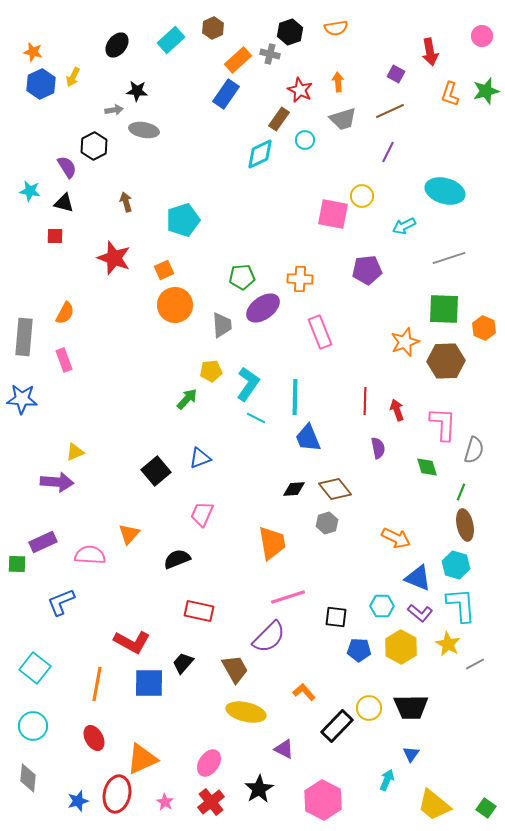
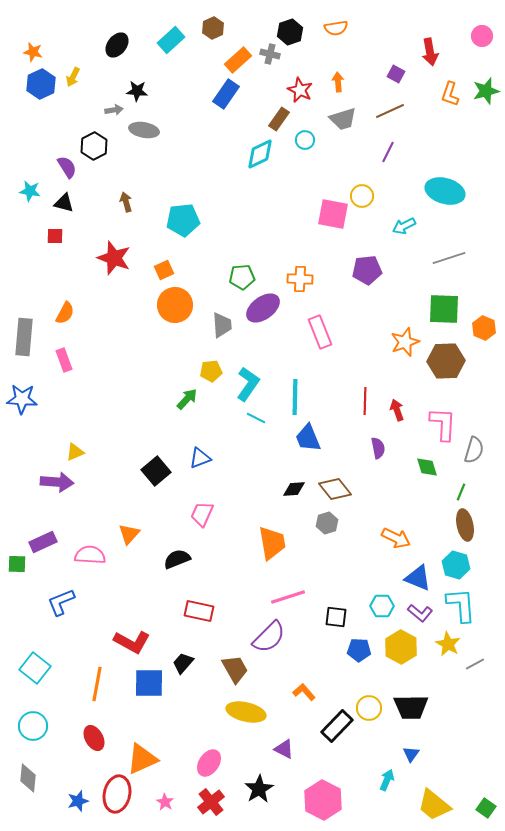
cyan pentagon at (183, 220): rotated 12 degrees clockwise
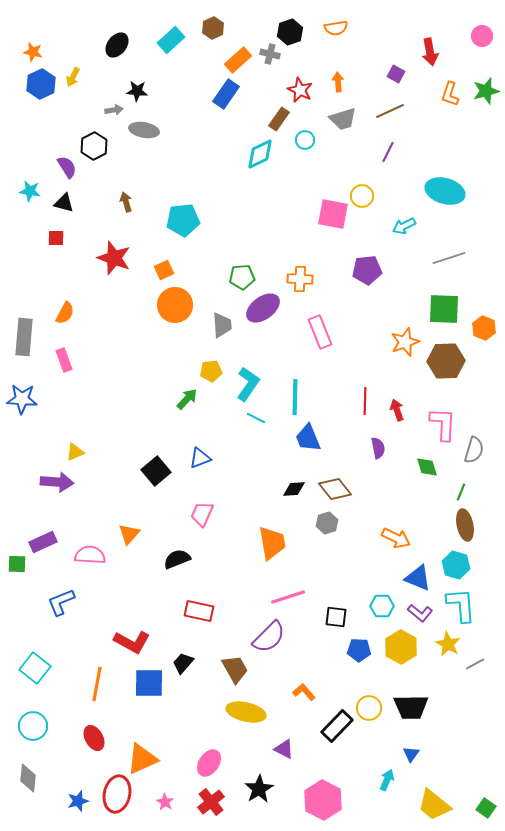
red square at (55, 236): moved 1 px right, 2 px down
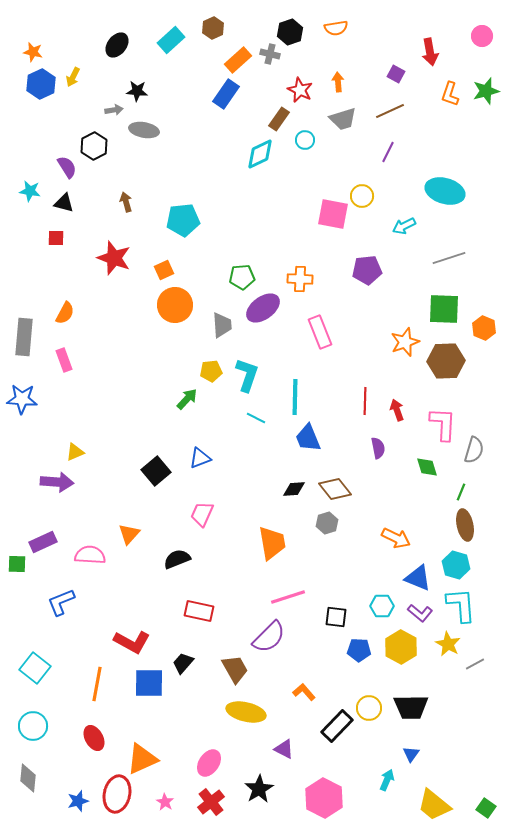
cyan L-shape at (248, 384): moved 1 px left, 9 px up; rotated 16 degrees counterclockwise
pink hexagon at (323, 800): moved 1 px right, 2 px up
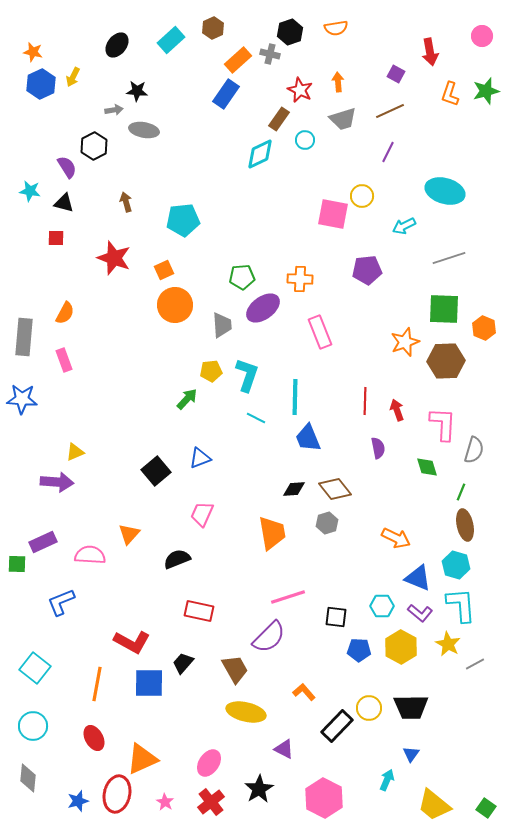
orange trapezoid at (272, 543): moved 10 px up
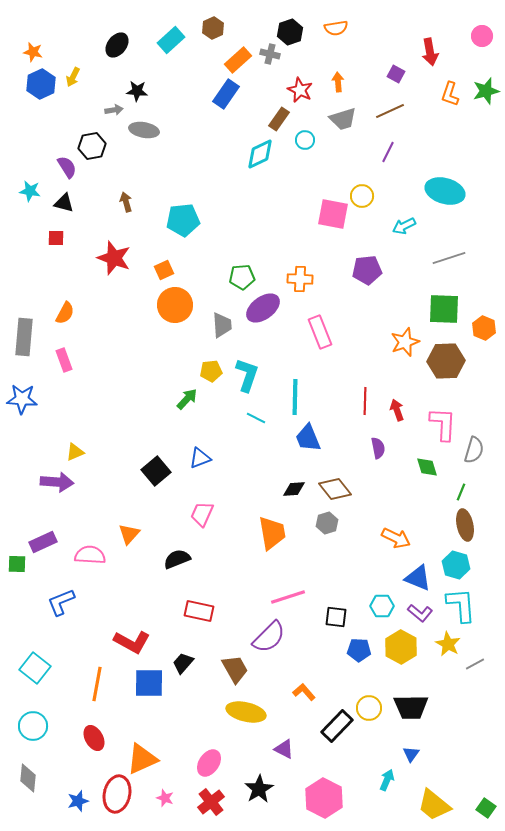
black hexagon at (94, 146): moved 2 px left; rotated 16 degrees clockwise
pink star at (165, 802): moved 4 px up; rotated 12 degrees counterclockwise
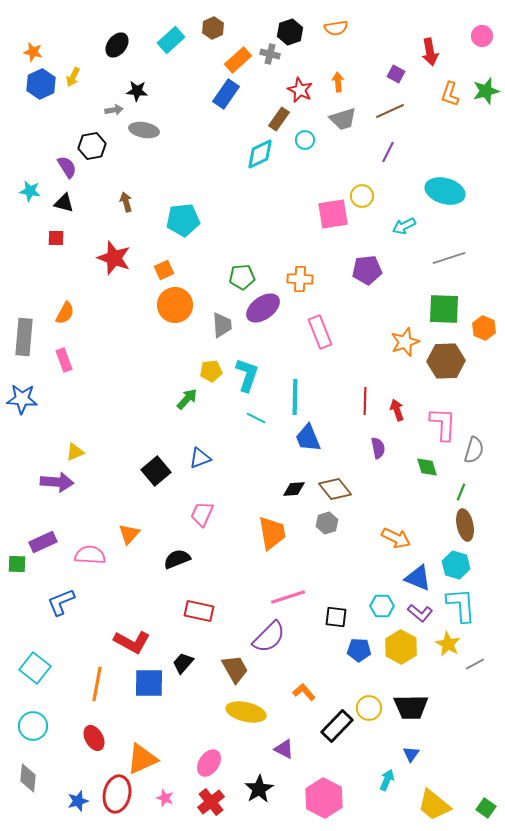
pink square at (333, 214): rotated 20 degrees counterclockwise
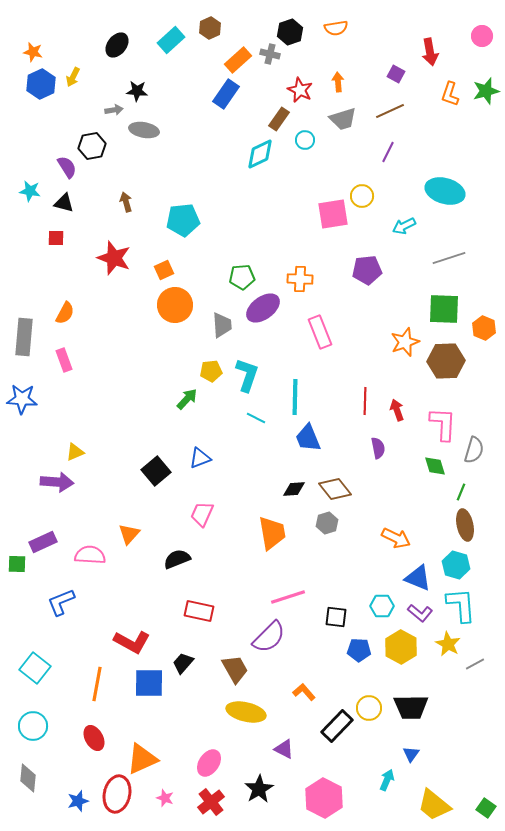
brown hexagon at (213, 28): moved 3 px left
green diamond at (427, 467): moved 8 px right, 1 px up
